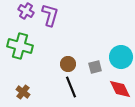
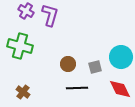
black line: moved 6 px right, 1 px down; rotated 70 degrees counterclockwise
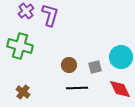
purple cross: rotated 21 degrees clockwise
brown circle: moved 1 px right, 1 px down
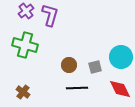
green cross: moved 5 px right, 1 px up
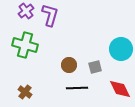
cyan circle: moved 8 px up
brown cross: moved 2 px right
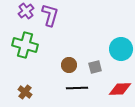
red diamond: rotated 65 degrees counterclockwise
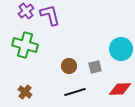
purple L-shape: rotated 30 degrees counterclockwise
brown circle: moved 1 px down
black line: moved 2 px left, 4 px down; rotated 15 degrees counterclockwise
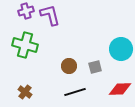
purple cross: rotated 21 degrees clockwise
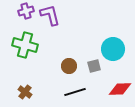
cyan circle: moved 8 px left
gray square: moved 1 px left, 1 px up
